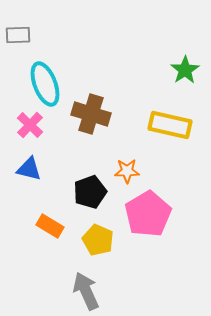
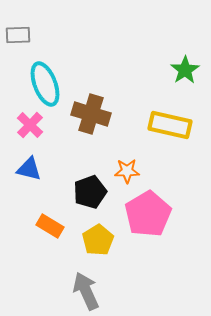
yellow pentagon: rotated 16 degrees clockwise
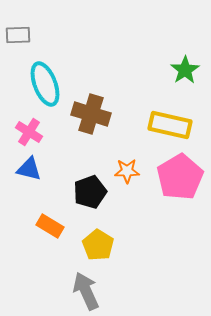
pink cross: moved 1 px left, 7 px down; rotated 12 degrees counterclockwise
pink pentagon: moved 32 px right, 37 px up
yellow pentagon: moved 5 px down; rotated 8 degrees counterclockwise
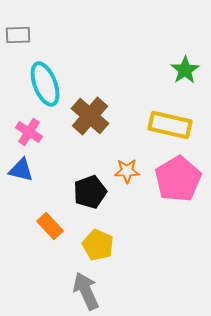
brown cross: moved 1 px left, 2 px down; rotated 24 degrees clockwise
blue triangle: moved 8 px left, 1 px down
pink pentagon: moved 2 px left, 2 px down
orange rectangle: rotated 16 degrees clockwise
yellow pentagon: rotated 8 degrees counterclockwise
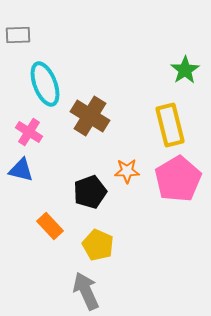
brown cross: rotated 9 degrees counterclockwise
yellow rectangle: rotated 63 degrees clockwise
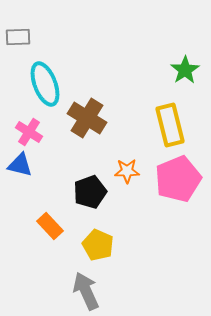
gray rectangle: moved 2 px down
brown cross: moved 3 px left, 2 px down
blue triangle: moved 1 px left, 5 px up
pink pentagon: rotated 9 degrees clockwise
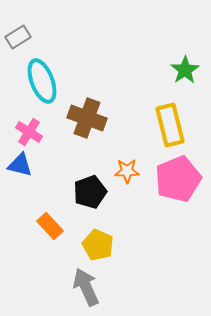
gray rectangle: rotated 30 degrees counterclockwise
cyan ellipse: moved 3 px left, 3 px up
brown cross: rotated 12 degrees counterclockwise
gray arrow: moved 4 px up
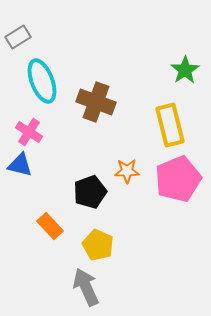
brown cross: moved 9 px right, 16 px up
